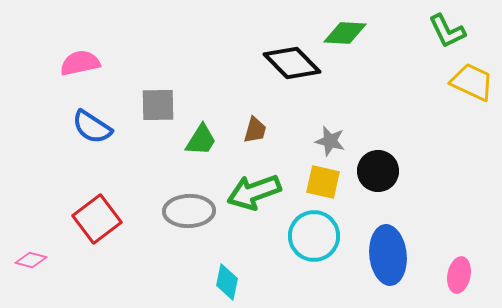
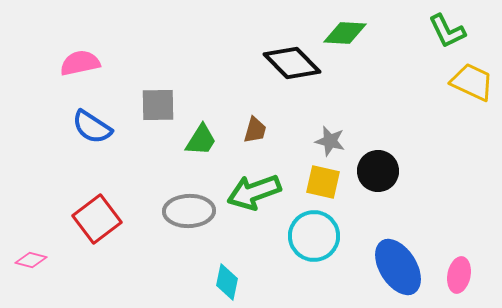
blue ellipse: moved 10 px right, 12 px down; rotated 26 degrees counterclockwise
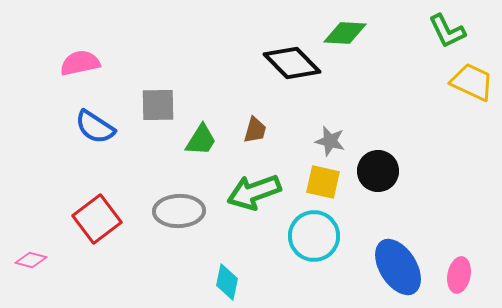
blue semicircle: moved 3 px right
gray ellipse: moved 10 px left
